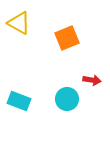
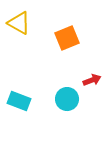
red arrow: rotated 30 degrees counterclockwise
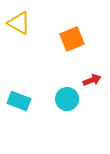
orange square: moved 5 px right, 1 px down
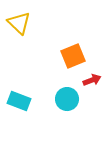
yellow triangle: rotated 15 degrees clockwise
orange square: moved 1 px right, 17 px down
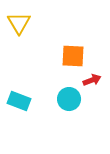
yellow triangle: rotated 15 degrees clockwise
orange square: rotated 25 degrees clockwise
cyan circle: moved 2 px right
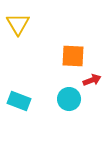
yellow triangle: moved 1 px left, 1 px down
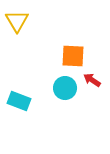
yellow triangle: moved 1 px left, 3 px up
red arrow: rotated 126 degrees counterclockwise
cyan circle: moved 4 px left, 11 px up
